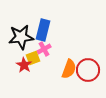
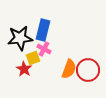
black star: moved 1 px left, 1 px down
pink cross: rotated 32 degrees counterclockwise
red star: moved 4 px down
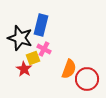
blue rectangle: moved 2 px left, 5 px up
black star: rotated 25 degrees clockwise
red circle: moved 1 px left, 9 px down
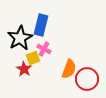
black star: rotated 25 degrees clockwise
